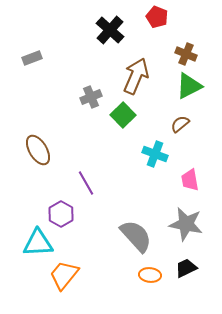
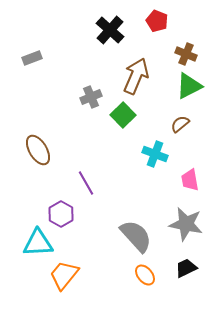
red pentagon: moved 4 px down
orange ellipse: moved 5 px left; rotated 45 degrees clockwise
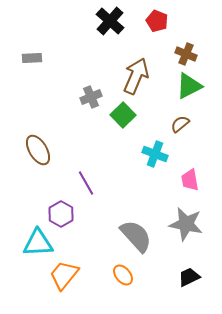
black cross: moved 9 px up
gray rectangle: rotated 18 degrees clockwise
black trapezoid: moved 3 px right, 9 px down
orange ellipse: moved 22 px left
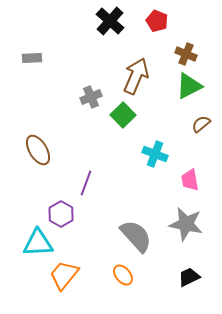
brown semicircle: moved 21 px right
purple line: rotated 50 degrees clockwise
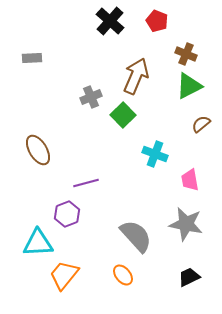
purple line: rotated 55 degrees clockwise
purple hexagon: moved 6 px right; rotated 10 degrees clockwise
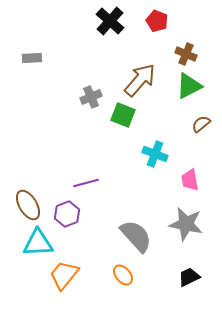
brown arrow: moved 4 px right, 4 px down; rotated 18 degrees clockwise
green square: rotated 25 degrees counterclockwise
brown ellipse: moved 10 px left, 55 px down
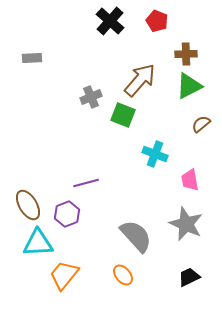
brown cross: rotated 25 degrees counterclockwise
gray star: rotated 12 degrees clockwise
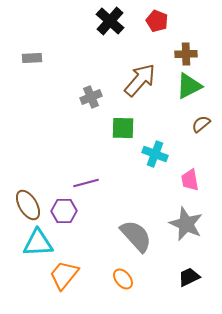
green square: moved 13 px down; rotated 20 degrees counterclockwise
purple hexagon: moved 3 px left, 3 px up; rotated 20 degrees clockwise
orange ellipse: moved 4 px down
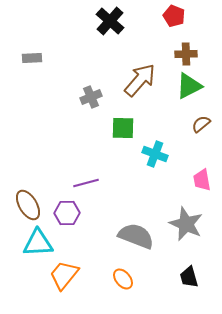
red pentagon: moved 17 px right, 5 px up
pink trapezoid: moved 12 px right
purple hexagon: moved 3 px right, 2 px down
gray semicircle: rotated 27 degrees counterclockwise
black trapezoid: rotated 80 degrees counterclockwise
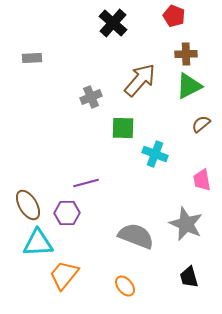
black cross: moved 3 px right, 2 px down
orange ellipse: moved 2 px right, 7 px down
